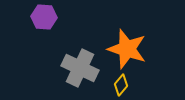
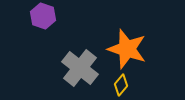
purple hexagon: moved 1 px left, 1 px up; rotated 15 degrees clockwise
gray cross: rotated 12 degrees clockwise
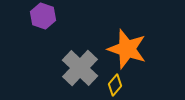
gray cross: rotated 6 degrees clockwise
yellow diamond: moved 6 px left
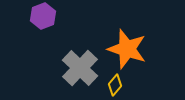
purple hexagon: rotated 20 degrees clockwise
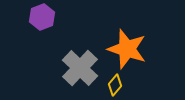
purple hexagon: moved 1 px left, 1 px down
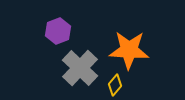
purple hexagon: moved 16 px right, 14 px down
orange star: moved 2 px right, 1 px down; rotated 15 degrees counterclockwise
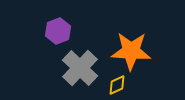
orange star: moved 2 px right, 1 px down
yellow diamond: moved 2 px right; rotated 25 degrees clockwise
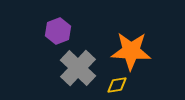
gray cross: moved 2 px left
yellow diamond: rotated 15 degrees clockwise
